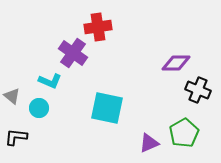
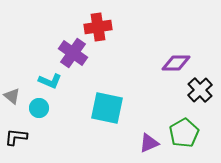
black cross: moved 2 px right; rotated 25 degrees clockwise
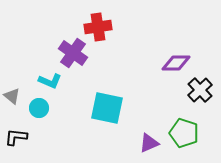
green pentagon: rotated 24 degrees counterclockwise
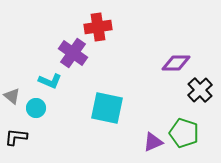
cyan circle: moved 3 px left
purple triangle: moved 4 px right, 1 px up
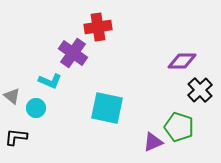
purple diamond: moved 6 px right, 2 px up
green pentagon: moved 5 px left, 6 px up
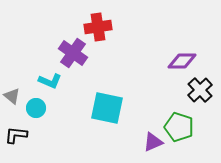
black L-shape: moved 2 px up
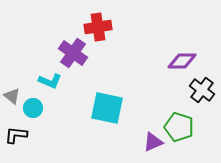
black cross: moved 2 px right; rotated 10 degrees counterclockwise
cyan circle: moved 3 px left
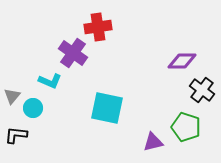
gray triangle: rotated 30 degrees clockwise
green pentagon: moved 7 px right
purple triangle: rotated 10 degrees clockwise
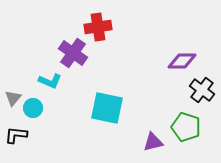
gray triangle: moved 1 px right, 2 px down
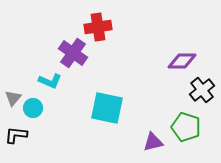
black cross: rotated 15 degrees clockwise
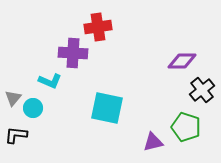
purple cross: rotated 32 degrees counterclockwise
